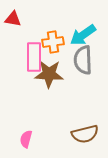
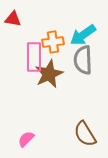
brown star: rotated 28 degrees counterclockwise
brown semicircle: rotated 72 degrees clockwise
pink semicircle: rotated 30 degrees clockwise
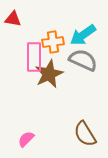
gray semicircle: rotated 116 degrees clockwise
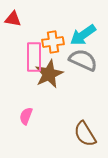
pink semicircle: moved 23 px up; rotated 24 degrees counterclockwise
